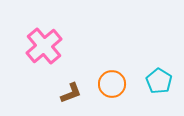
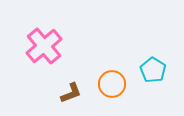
cyan pentagon: moved 6 px left, 11 px up
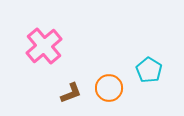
cyan pentagon: moved 4 px left
orange circle: moved 3 px left, 4 px down
